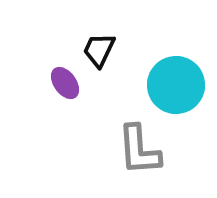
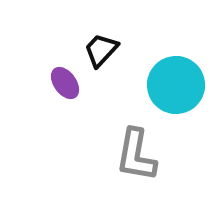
black trapezoid: moved 2 px right; rotated 18 degrees clockwise
gray L-shape: moved 3 px left, 5 px down; rotated 14 degrees clockwise
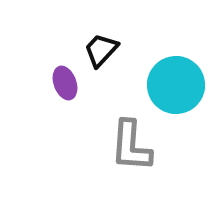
purple ellipse: rotated 16 degrees clockwise
gray L-shape: moved 5 px left, 9 px up; rotated 6 degrees counterclockwise
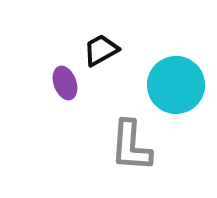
black trapezoid: rotated 18 degrees clockwise
